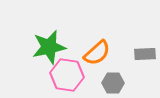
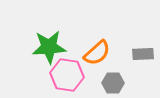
green star: rotated 8 degrees clockwise
gray rectangle: moved 2 px left
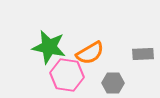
green star: rotated 16 degrees clockwise
orange semicircle: moved 7 px left; rotated 12 degrees clockwise
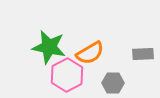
pink hexagon: rotated 24 degrees clockwise
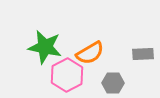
green star: moved 4 px left
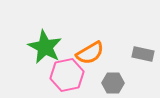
green star: rotated 16 degrees clockwise
gray rectangle: rotated 15 degrees clockwise
pink hexagon: rotated 16 degrees clockwise
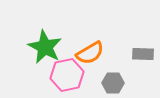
gray rectangle: rotated 10 degrees counterclockwise
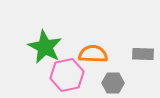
orange semicircle: moved 3 px right, 1 px down; rotated 148 degrees counterclockwise
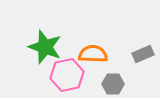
green star: rotated 8 degrees counterclockwise
gray rectangle: rotated 25 degrees counterclockwise
gray hexagon: moved 1 px down
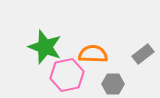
gray rectangle: rotated 15 degrees counterclockwise
